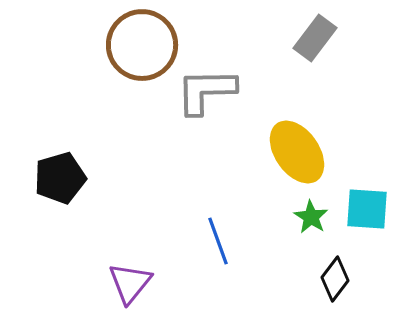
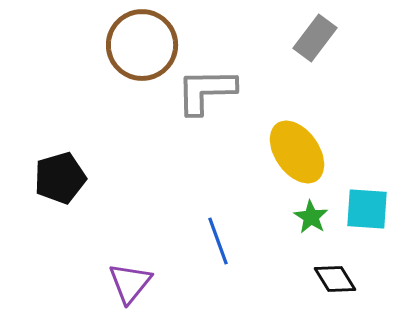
black diamond: rotated 69 degrees counterclockwise
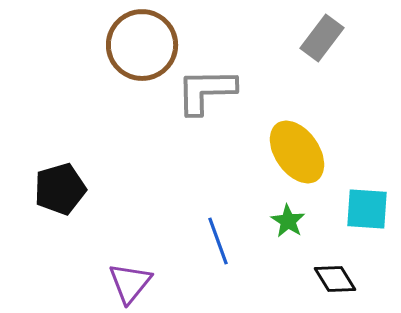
gray rectangle: moved 7 px right
black pentagon: moved 11 px down
green star: moved 23 px left, 4 px down
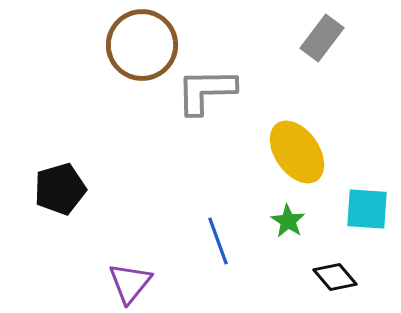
black diamond: moved 2 px up; rotated 9 degrees counterclockwise
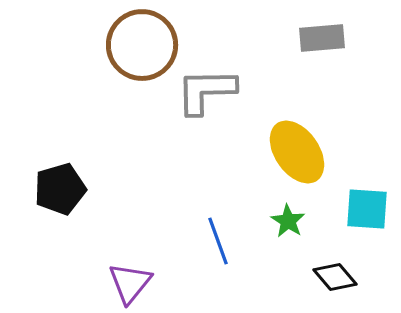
gray rectangle: rotated 48 degrees clockwise
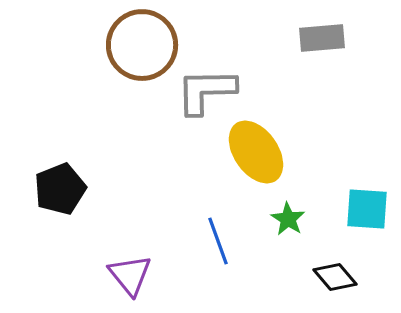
yellow ellipse: moved 41 px left
black pentagon: rotated 6 degrees counterclockwise
green star: moved 2 px up
purple triangle: moved 8 px up; rotated 18 degrees counterclockwise
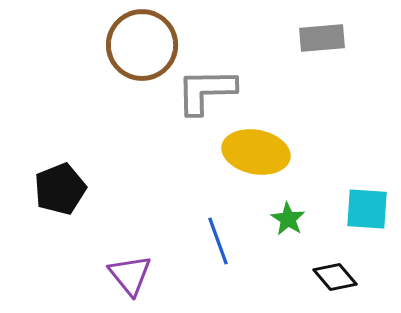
yellow ellipse: rotated 44 degrees counterclockwise
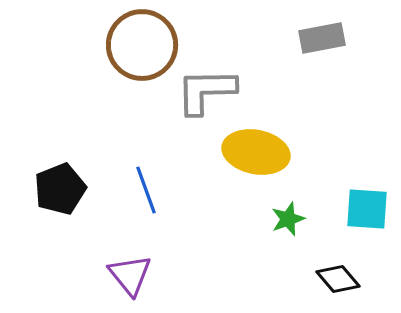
gray rectangle: rotated 6 degrees counterclockwise
green star: rotated 20 degrees clockwise
blue line: moved 72 px left, 51 px up
black diamond: moved 3 px right, 2 px down
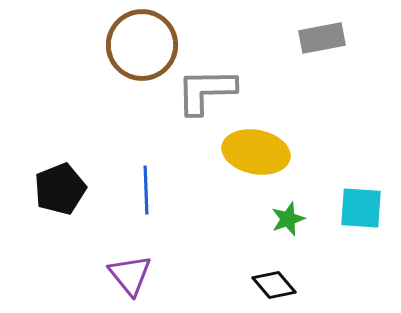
blue line: rotated 18 degrees clockwise
cyan square: moved 6 px left, 1 px up
black diamond: moved 64 px left, 6 px down
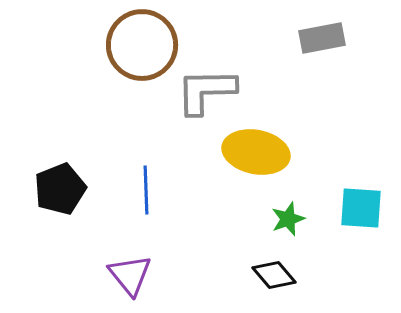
black diamond: moved 10 px up
